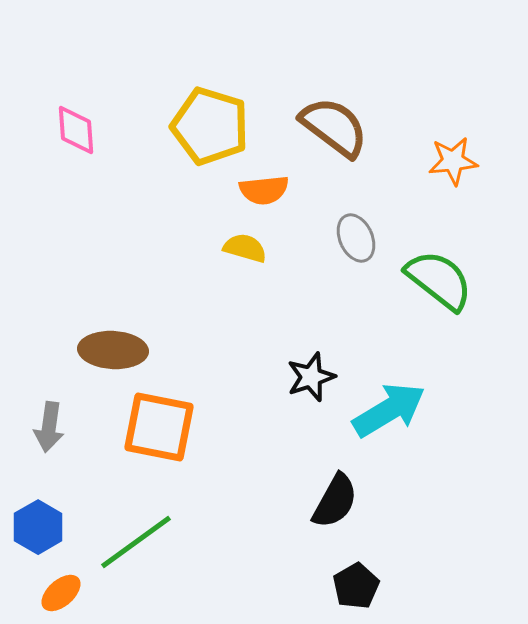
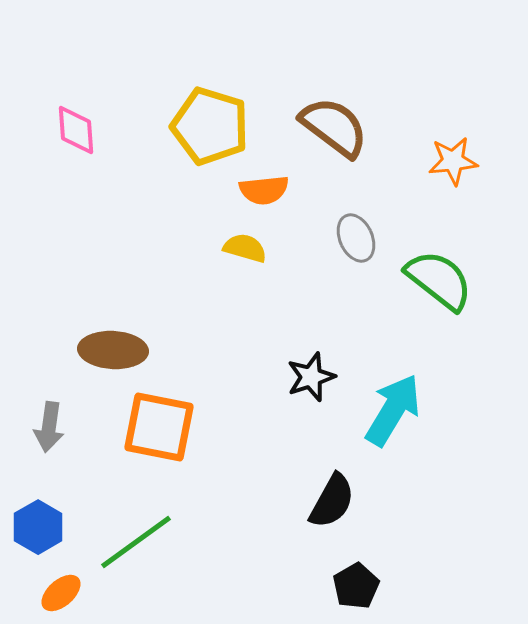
cyan arrow: moved 4 px right; rotated 28 degrees counterclockwise
black semicircle: moved 3 px left
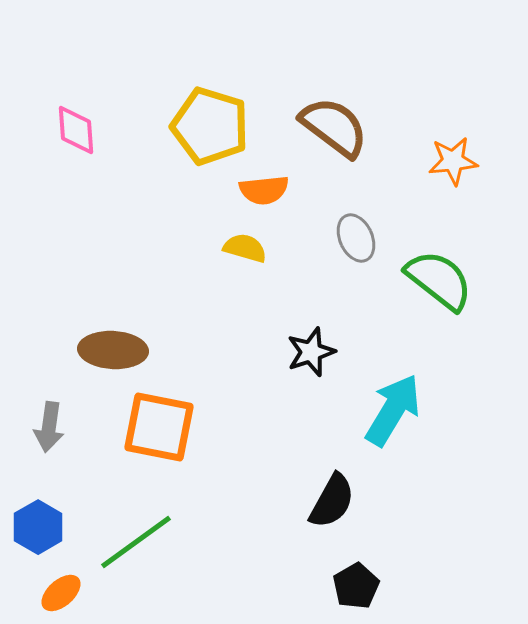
black star: moved 25 px up
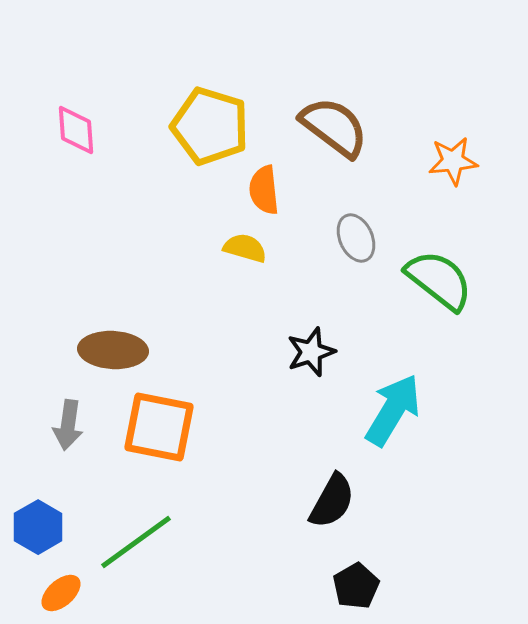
orange semicircle: rotated 90 degrees clockwise
gray arrow: moved 19 px right, 2 px up
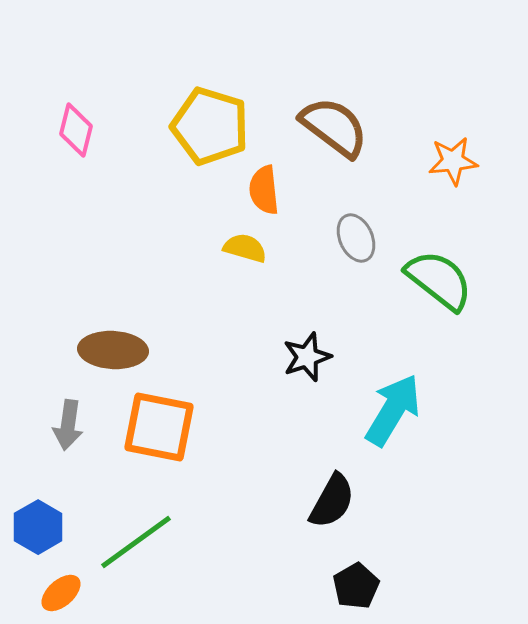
pink diamond: rotated 18 degrees clockwise
black star: moved 4 px left, 5 px down
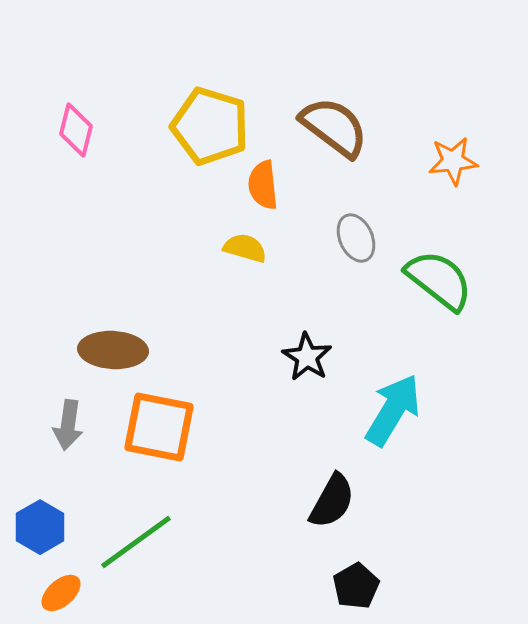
orange semicircle: moved 1 px left, 5 px up
black star: rotated 21 degrees counterclockwise
blue hexagon: moved 2 px right
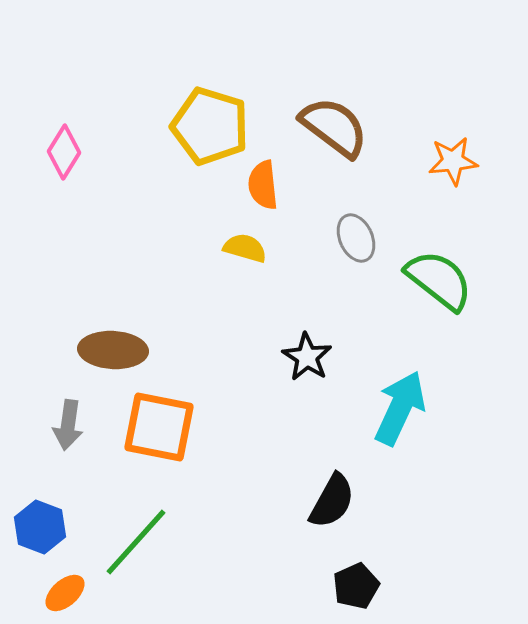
pink diamond: moved 12 px left, 22 px down; rotated 18 degrees clockwise
cyan arrow: moved 7 px right, 2 px up; rotated 6 degrees counterclockwise
blue hexagon: rotated 9 degrees counterclockwise
green line: rotated 12 degrees counterclockwise
black pentagon: rotated 6 degrees clockwise
orange ellipse: moved 4 px right
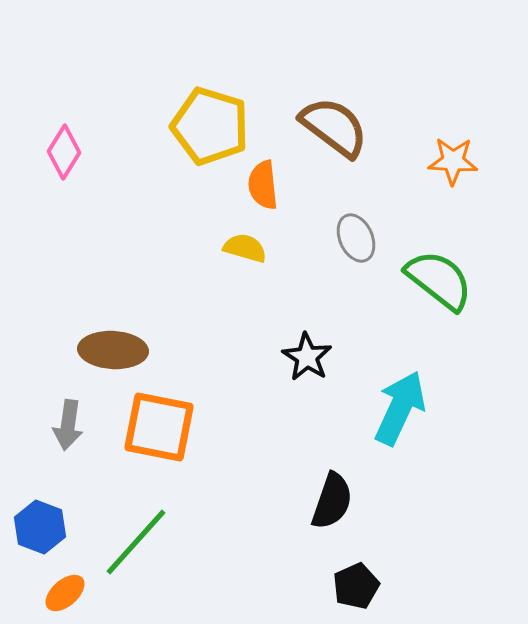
orange star: rotated 9 degrees clockwise
black semicircle: rotated 10 degrees counterclockwise
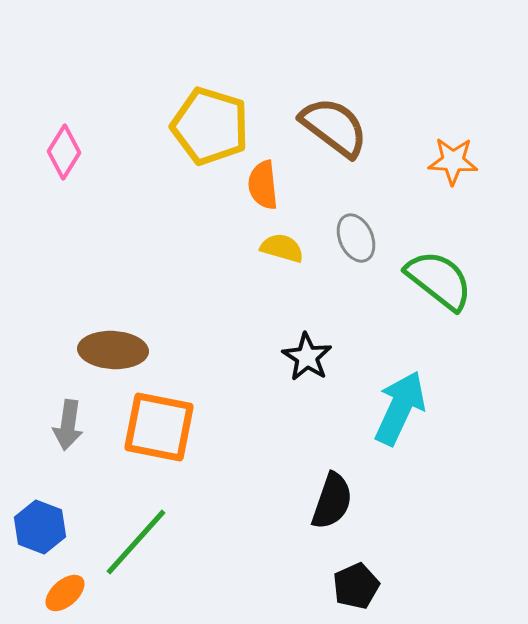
yellow semicircle: moved 37 px right
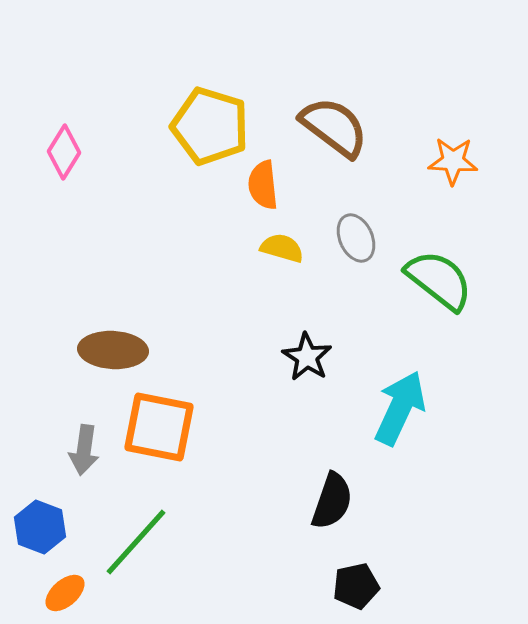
gray arrow: moved 16 px right, 25 px down
black pentagon: rotated 12 degrees clockwise
